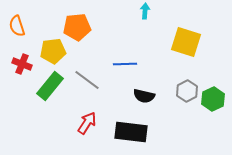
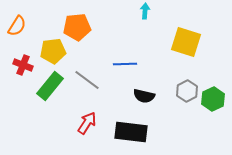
orange semicircle: rotated 130 degrees counterclockwise
red cross: moved 1 px right, 1 px down
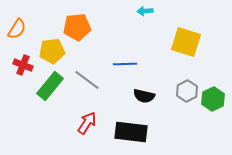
cyan arrow: rotated 98 degrees counterclockwise
orange semicircle: moved 3 px down
yellow pentagon: moved 1 px left
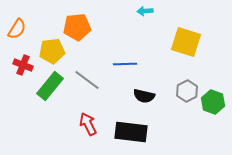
green hexagon: moved 3 px down; rotated 15 degrees counterclockwise
red arrow: moved 1 px right, 1 px down; rotated 60 degrees counterclockwise
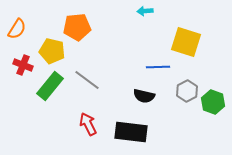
yellow pentagon: rotated 20 degrees clockwise
blue line: moved 33 px right, 3 px down
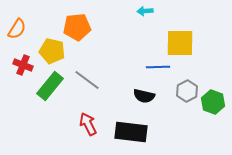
yellow square: moved 6 px left, 1 px down; rotated 16 degrees counterclockwise
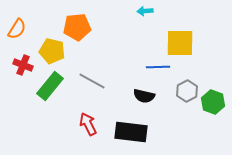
gray line: moved 5 px right, 1 px down; rotated 8 degrees counterclockwise
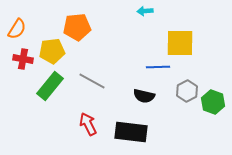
yellow pentagon: rotated 20 degrees counterclockwise
red cross: moved 6 px up; rotated 12 degrees counterclockwise
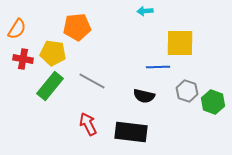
yellow pentagon: moved 1 px right, 2 px down; rotated 15 degrees clockwise
gray hexagon: rotated 15 degrees counterclockwise
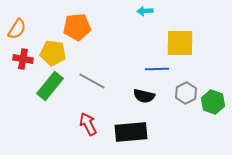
blue line: moved 1 px left, 2 px down
gray hexagon: moved 1 px left, 2 px down; rotated 15 degrees clockwise
black rectangle: rotated 12 degrees counterclockwise
